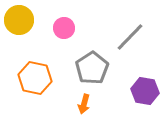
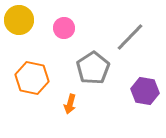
gray pentagon: moved 1 px right
orange hexagon: moved 3 px left
orange arrow: moved 14 px left
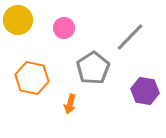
yellow circle: moved 1 px left
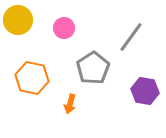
gray line: moved 1 px right; rotated 8 degrees counterclockwise
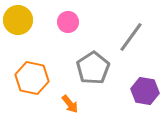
pink circle: moved 4 px right, 6 px up
orange arrow: rotated 54 degrees counterclockwise
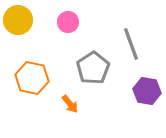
gray line: moved 7 px down; rotated 56 degrees counterclockwise
purple hexagon: moved 2 px right
